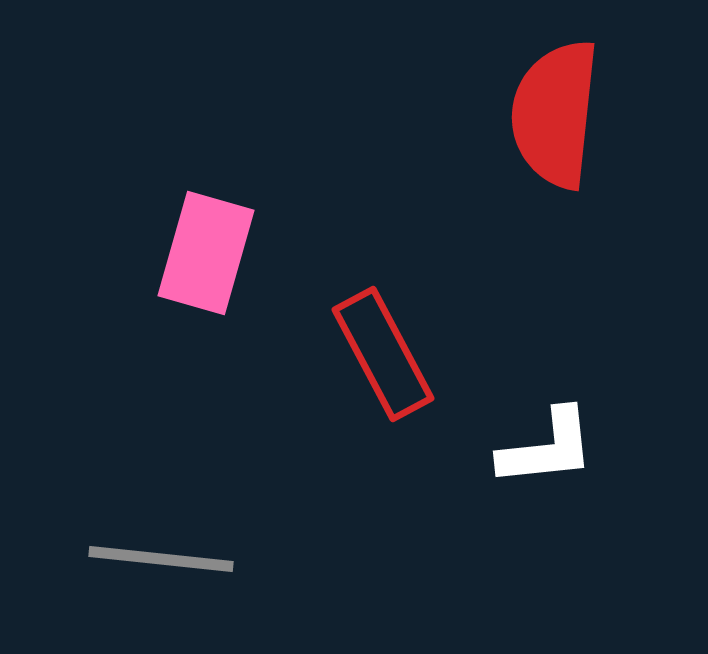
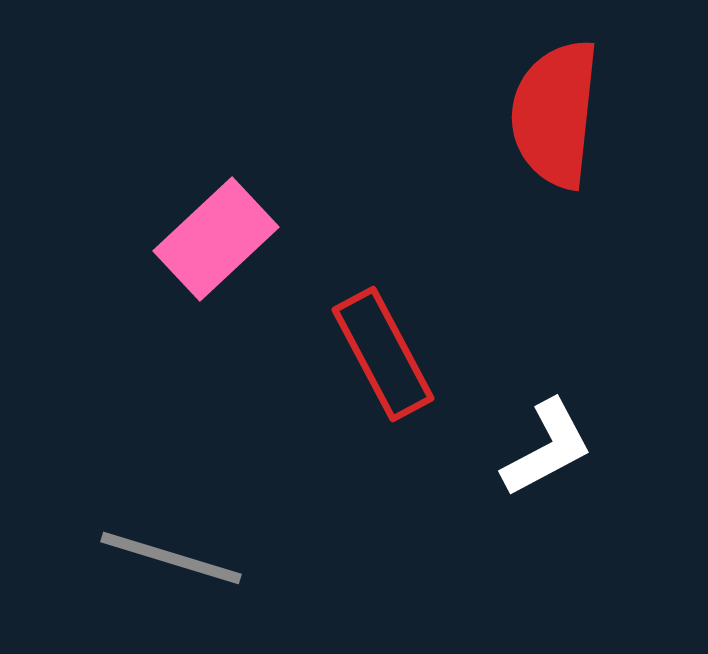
pink rectangle: moved 10 px right, 14 px up; rotated 31 degrees clockwise
white L-shape: rotated 22 degrees counterclockwise
gray line: moved 10 px right, 1 px up; rotated 11 degrees clockwise
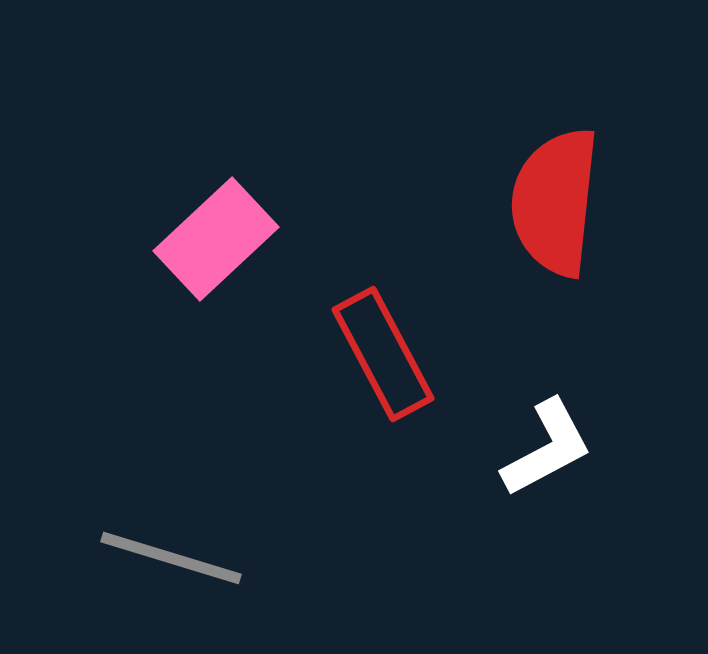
red semicircle: moved 88 px down
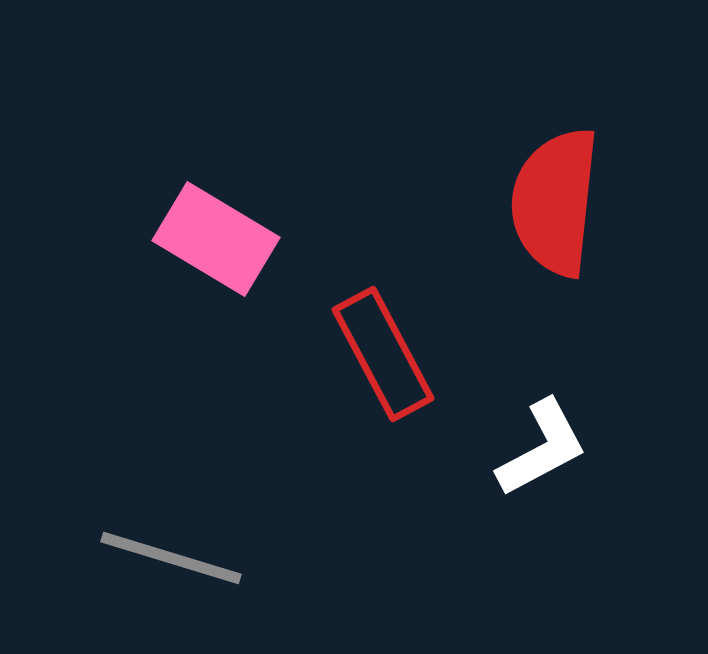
pink rectangle: rotated 74 degrees clockwise
white L-shape: moved 5 px left
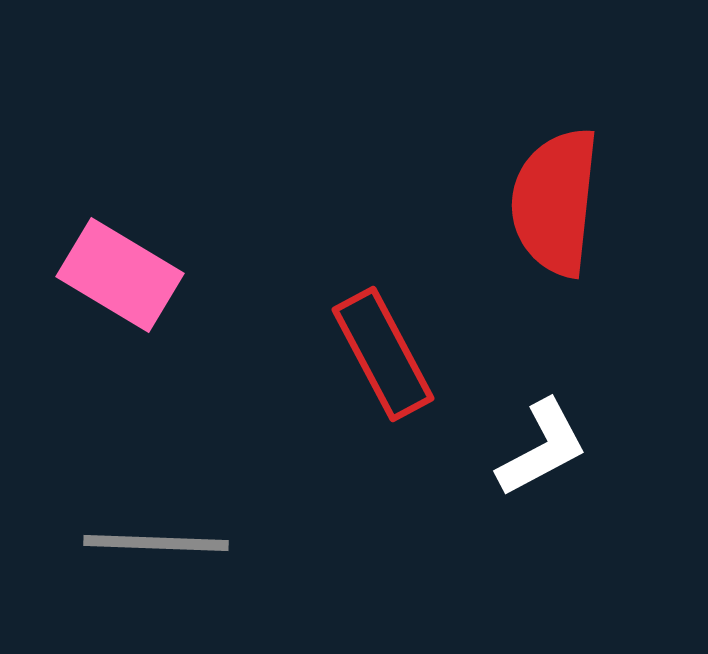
pink rectangle: moved 96 px left, 36 px down
gray line: moved 15 px left, 15 px up; rotated 15 degrees counterclockwise
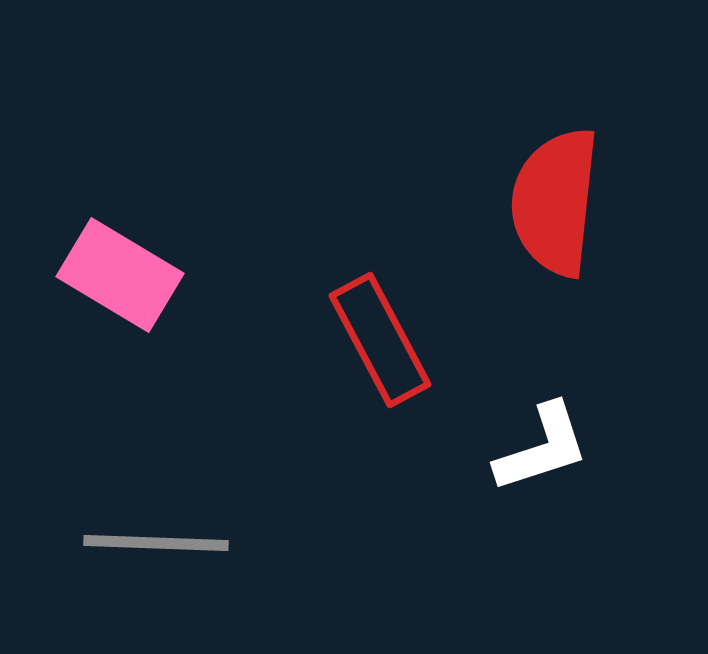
red rectangle: moved 3 px left, 14 px up
white L-shape: rotated 10 degrees clockwise
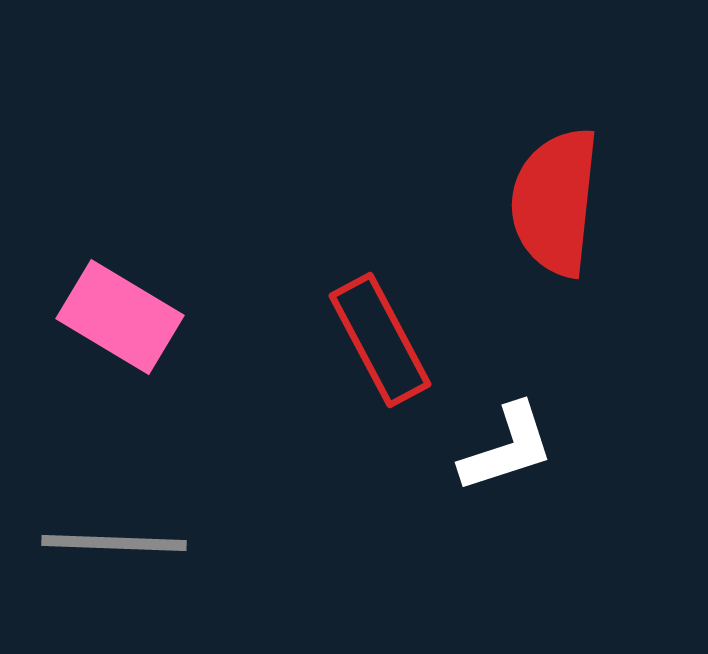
pink rectangle: moved 42 px down
white L-shape: moved 35 px left
gray line: moved 42 px left
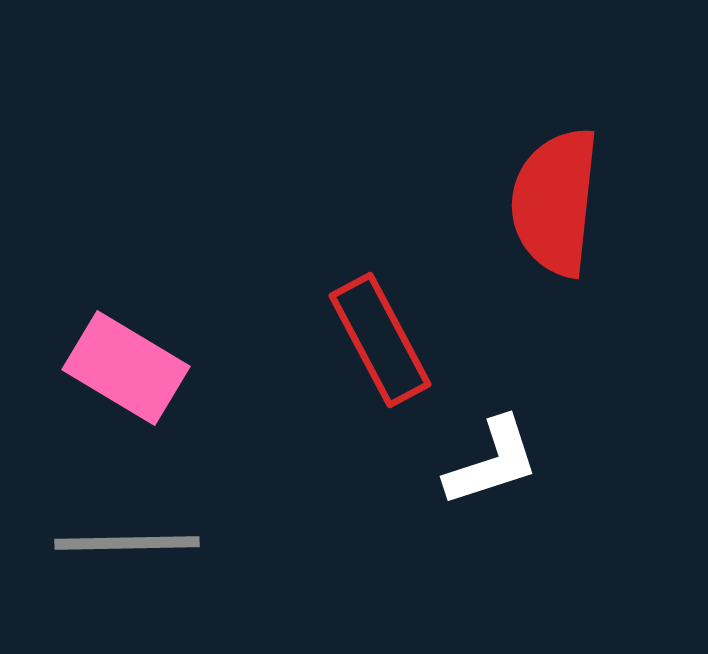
pink rectangle: moved 6 px right, 51 px down
white L-shape: moved 15 px left, 14 px down
gray line: moved 13 px right; rotated 3 degrees counterclockwise
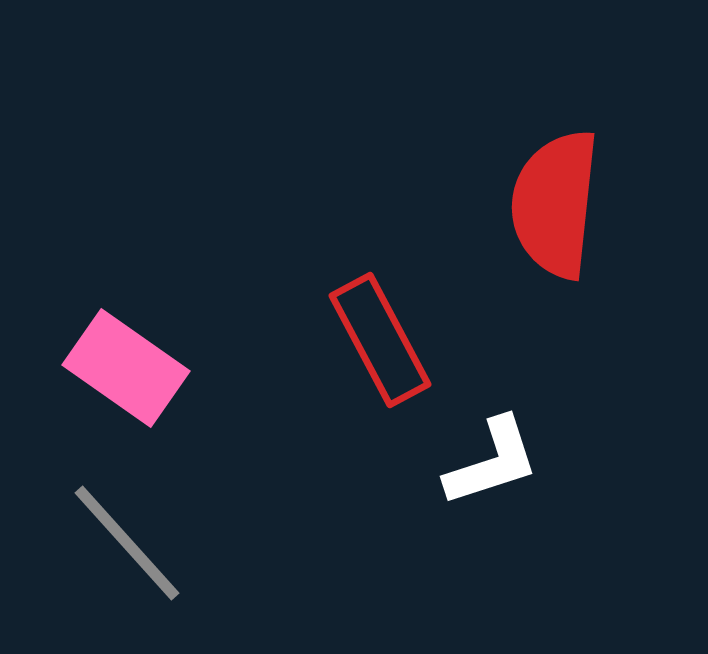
red semicircle: moved 2 px down
pink rectangle: rotated 4 degrees clockwise
gray line: rotated 49 degrees clockwise
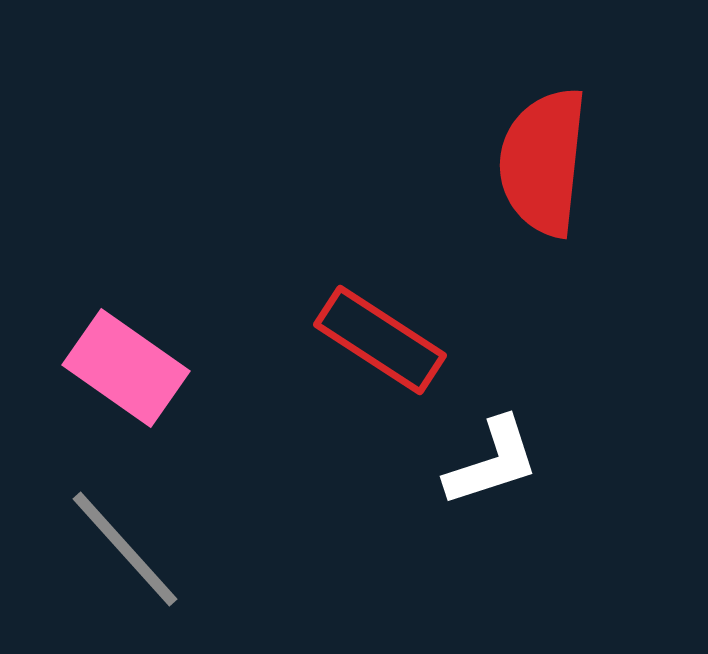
red semicircle: moved 12 px left, 42 px up
red rectangle: rotated 29 degrees counterclockwise
gray line: moved 2 px left, 6 px down
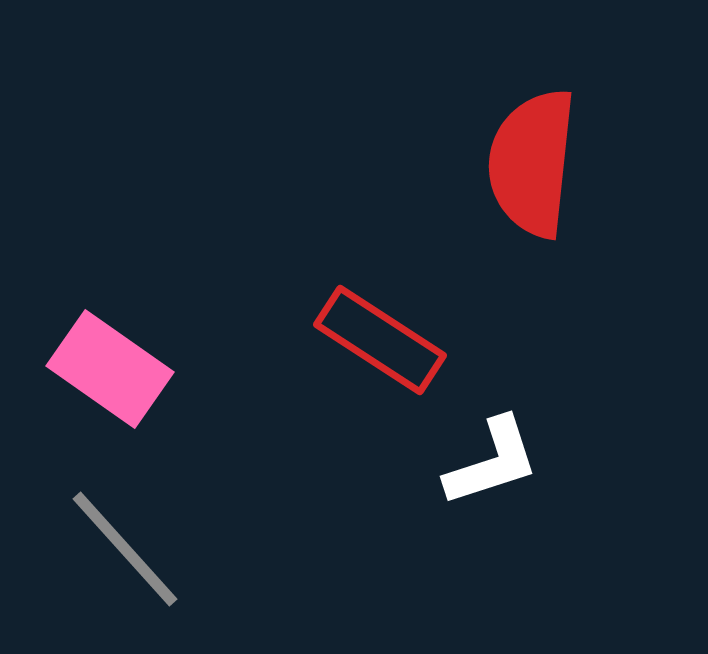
red semicircle: moved 11 px left, 1 px down
pink rectangle: moved 16 px left, 1 px down
